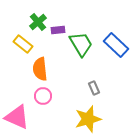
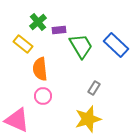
purple rectangle: moved 1 px right
green trapezoid: moved 2 px down
gray rectangle: rotated 56 degrees clockwise
pink triangle: moved 3 px down
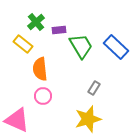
green cross: moved 2 px left
blue rectangle: moved 2 px down
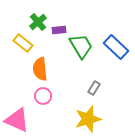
green cross: moved 2 px right
yellow rectangle: moved 1 px up
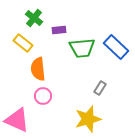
green cross: moved 4 px left, 4 px up; rotated 12 degrees counterclockwise
green trapezoid: moved 1 px right, 2 px down; rotated 116 degrees clockwise
orange semicircle: moved 2 px left
gray rectangle: moved 6 px right
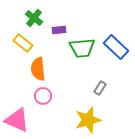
yellow star: moved 1 px down
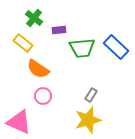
orange semicircle: rotated 50 degrees counterclockwise
gray rectangle: moved 9 px left, 7 px down
pink triangle: moved 2 px right, 2 px down
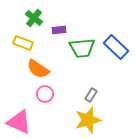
yellow rectangle: rotated 18 degrees counterclockwise
pink circle: moved 2 px right, 2 px up
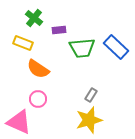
pink circle: moved 7 px left, 5 px down
yellow star: moved 1 px right
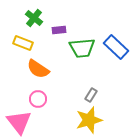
pink triangle: rotated 28 degrees clockwise
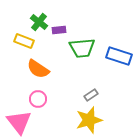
green cross: moved 5 px right, 4 px down
yellow rectangle: moved 1 px right, 2 px up
blue rectangle: moved 3 px right, 9 px down; rotated 25 degrees counterclockwise
gray rectangle: rotated 24 degrees clockwise
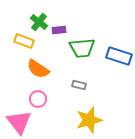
gray rectangle: moved 12 px left, 10 px up; rotated 48 degrees clockwise
